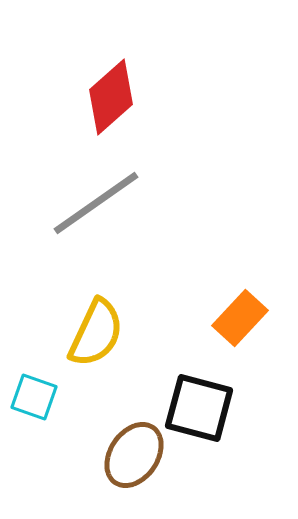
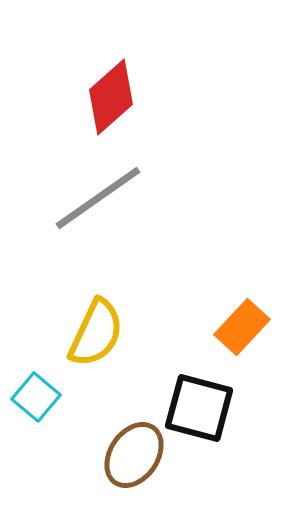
gray line: moved 2 px right, 5 px up
orange rectangle: moved 2 px right, 9 px down
cyan square: moved 2 px right; rotated 21 degrees clockwise
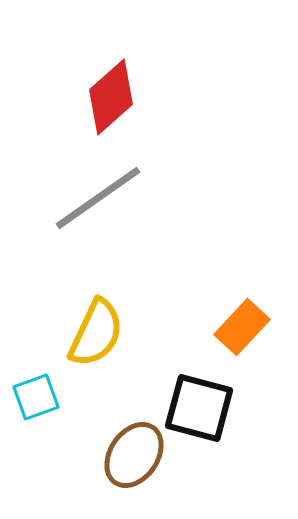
cyan square: rotated 30 degrees clockwise
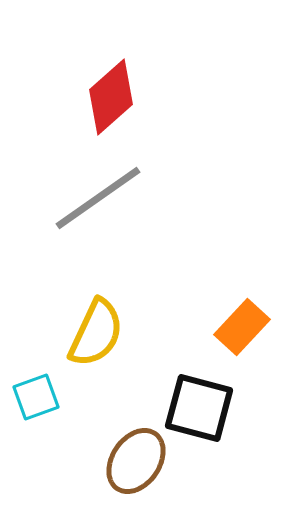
brown ellipse: moved 2 px right, 6 px down
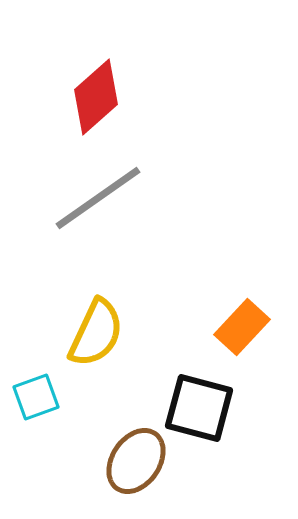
red diamond: moved 15 px left
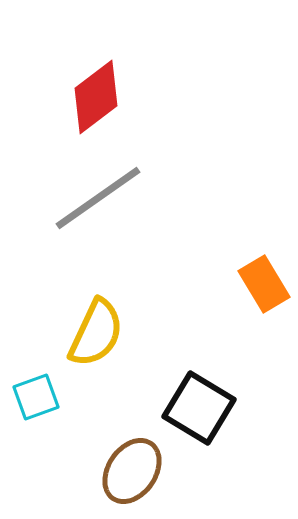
red diamond: rotated 4 degrees clockwise
orange rectangle: moved 22 px right, 43 px up; rotated 74 degrees counterclockwise
black square: rotated 16 degrees clockwise
brown ellipse: moved 4 px left, 10 px down
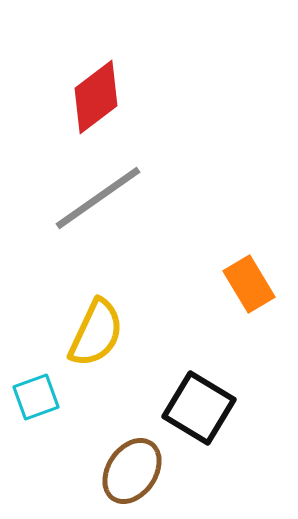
orange rectangle: moved 15 px left
